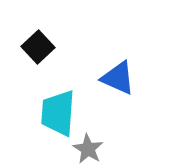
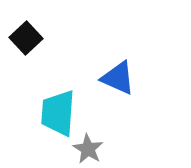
black square: moved 12 px left, 9 px up
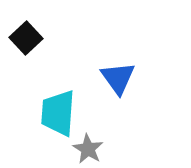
blue triangle: rotated 30 degrees clockwise
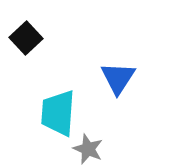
blue triangle: rotated 9 degrees clockwise
gray star: rotated 8 degrees counterclockwise
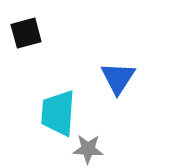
black square: moved 5 px up; rotated 28 degrees clockwise
gray star: rotated 20 degrees counterclockwise
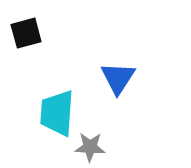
cyan trapezoid: moved 1 px left
gray star: moved 2 px right, 2 px up
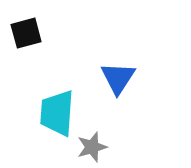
gray star: moved 2 px right; rotated 20 degrees counterclockwise
